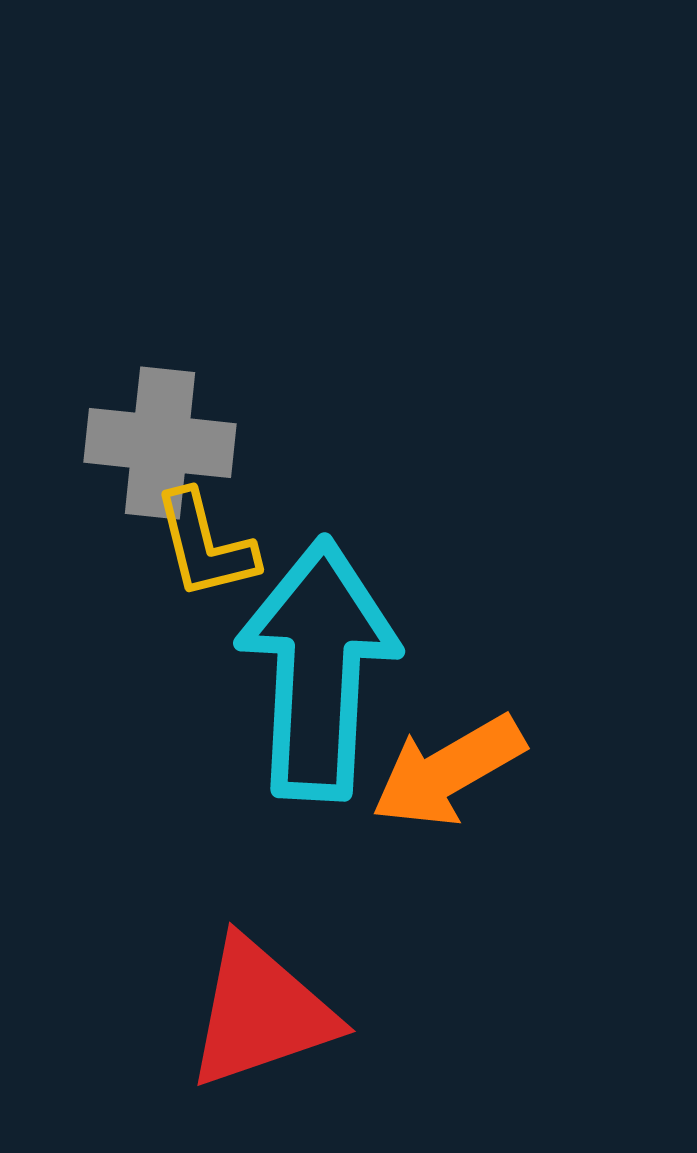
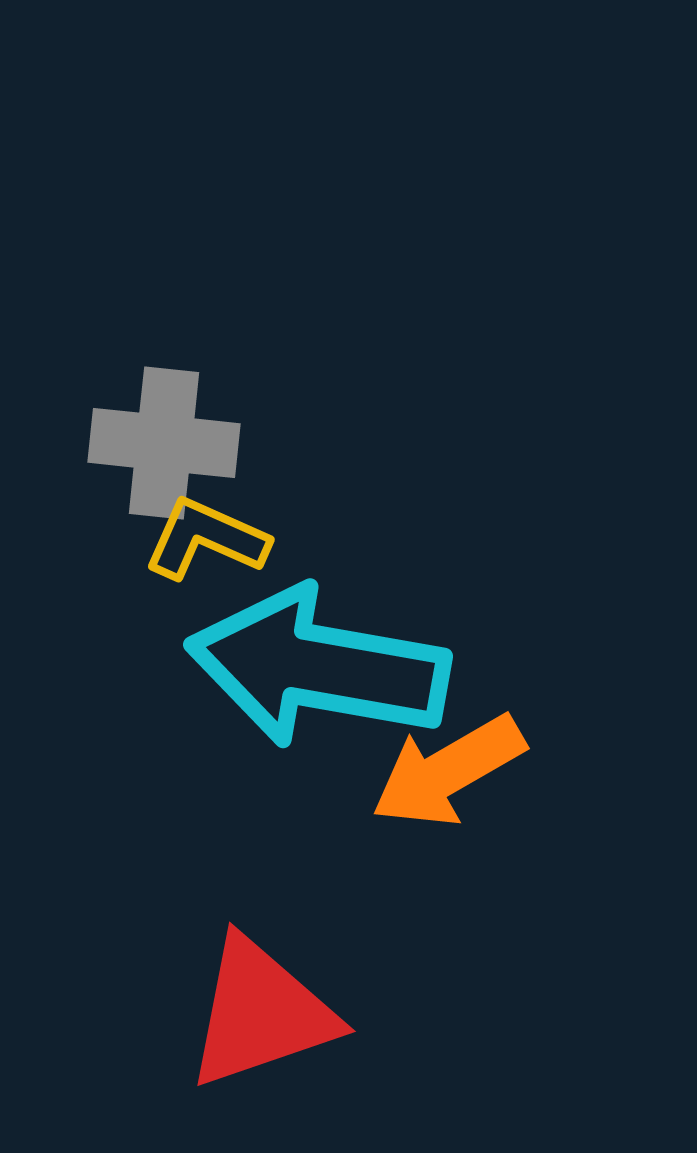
gray cross: moved 4 px right
yellow L-shape: moved 1 px right, 6 px up; rotated 128 degrees clockwise
cyan arrow: moved 2 px up; rotated 83 degrees counterclockwise
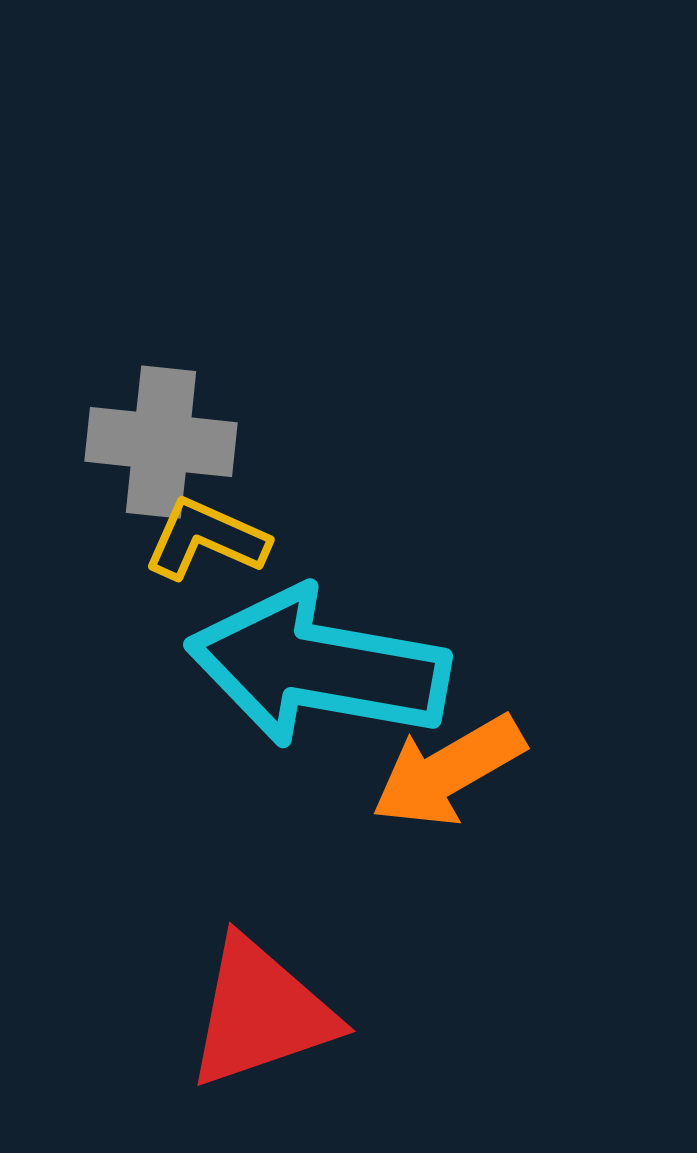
gray cross: moved 3 px left, 1 px up
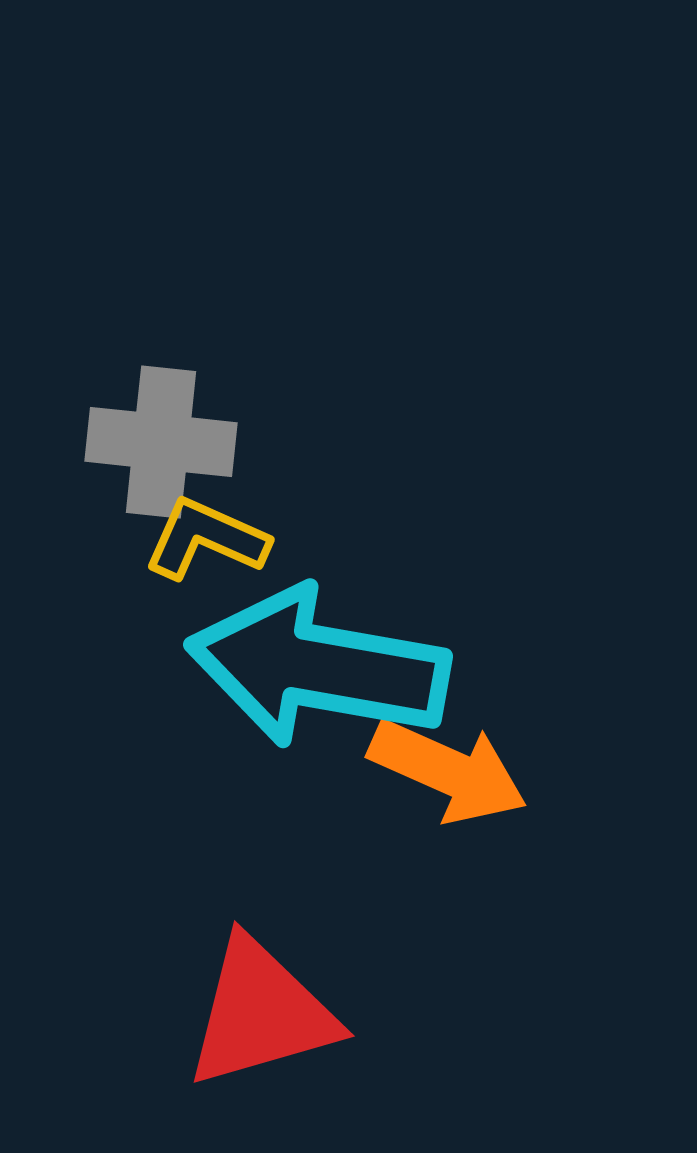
orange arrow: rotated 126 degrees counterclockwise
red triangle: rotated 3 degrees clockwise
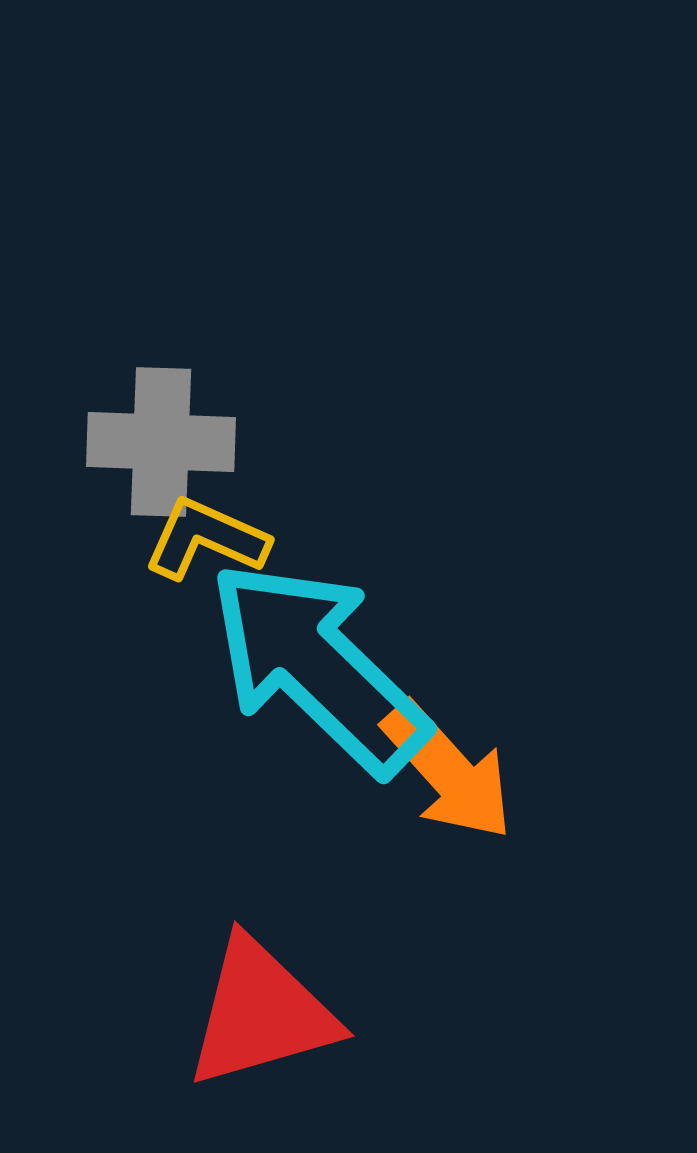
gray cross: rotated 4 degrees counterclockwise
cyan arrow: rotated 34 degrees clockwise
orange arrow: rotated 24 degrees clockwise
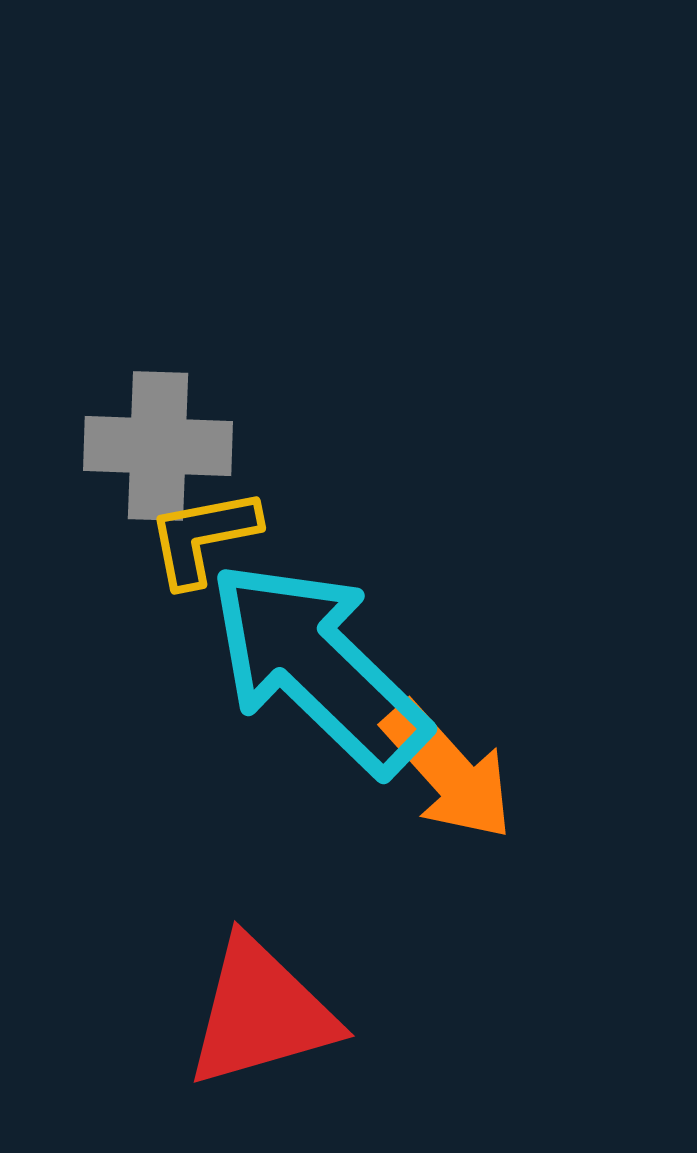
gray cross: moved 3 px left, 4 px down
yellow L-shape: moved 3 px left, 2 px up; rotated 35 degrees counterclockwise
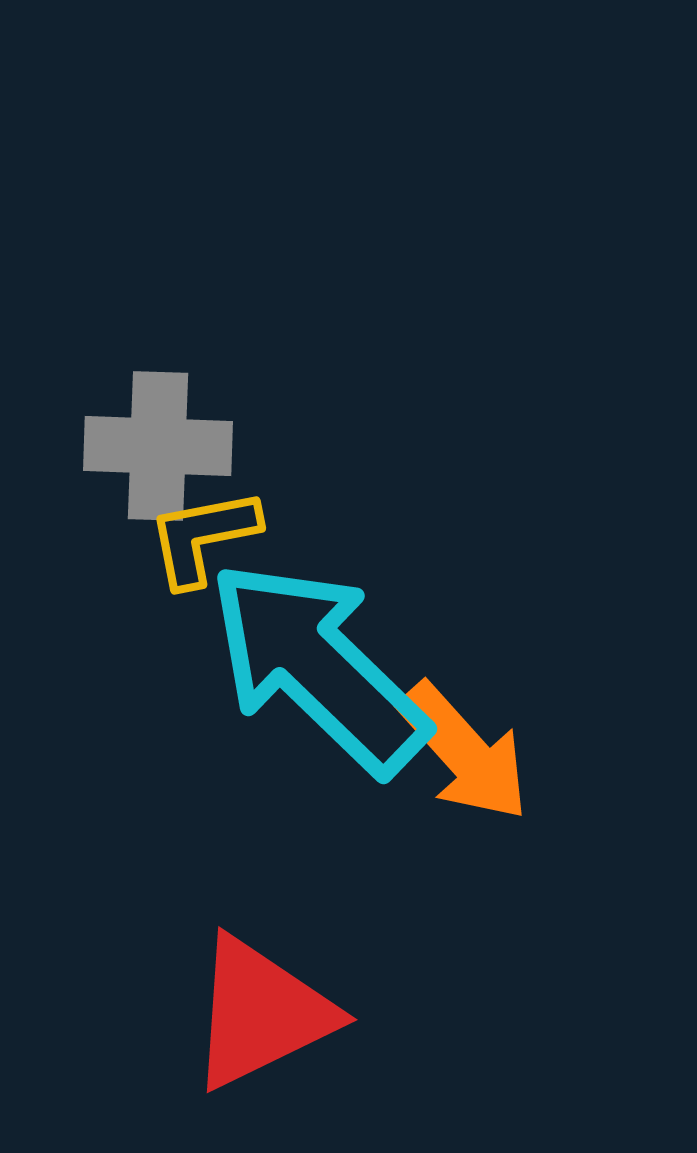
orange arrow: moved 16 px right, 19 px up
red triangle: rotated 10 degrees counterclockwise
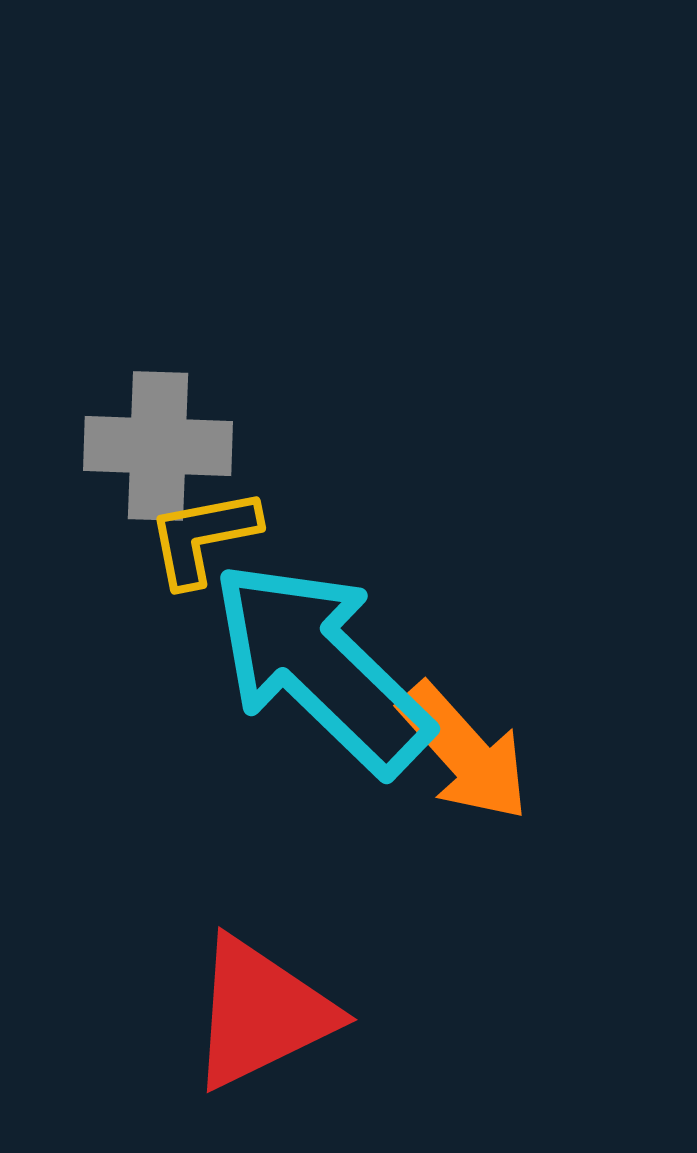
cyan arrow: moved 3 px right
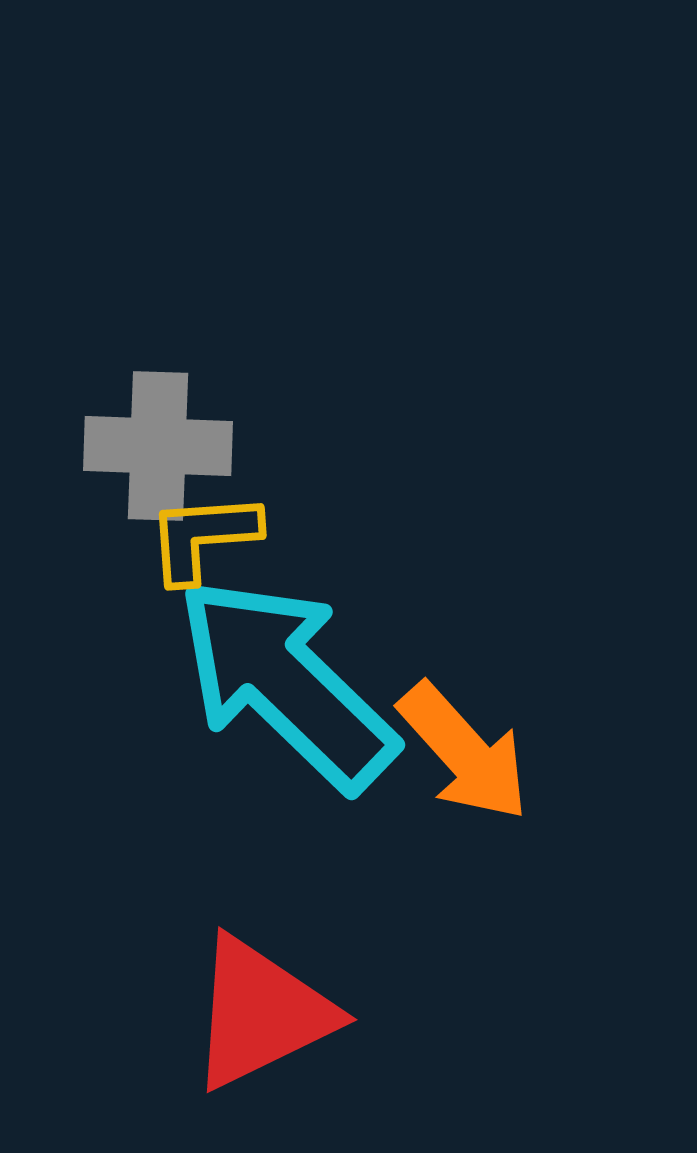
yellow L-shape: rotated 7 degrees clockwise
cyan arrow: moved 35 px left, 16 px down
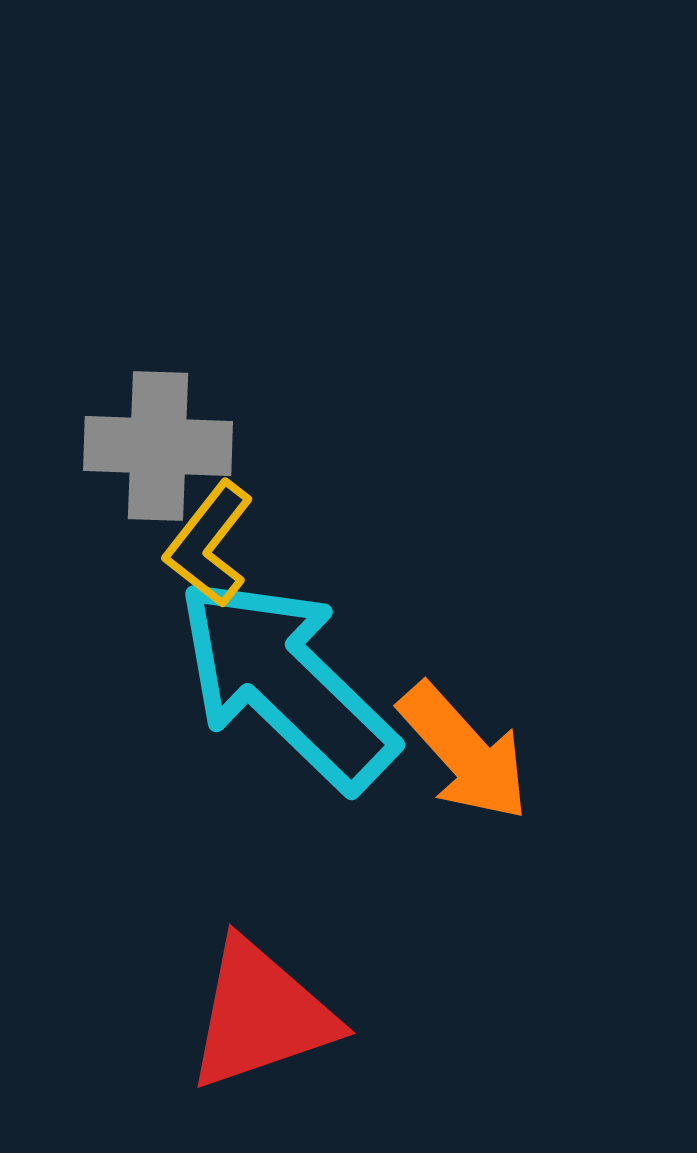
yellow L-shape: moved 6 px right, 7 px down; rotated 48 degrees counterclockwise
red triangle: moved 2 px down; rotated 7 degrees clockwise
